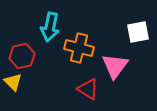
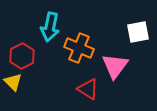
orange cross: rotated 8 degrees clockwise
red hexagon: rotated 15 degrees counterclockwise
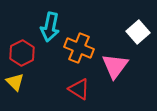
white square: rotated 30 degrees counterclockwise
red hexagon: moved 3 px up
yellow triangle: moved 2 px right
red triangle: moved 9 px left
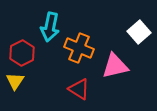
white square: moved 1 px right
pink triangle: rotated 40 degrees clockwise
yellow triangle: moved 1 px up; rotated 18 degrees clockwise
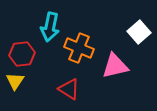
red hexagon: moved 1 px down; rotated 20 degrees clockwise
red triangle: moved 10 px left
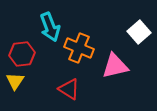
cyan arrow: rotated 32 degrees counterclockwise
